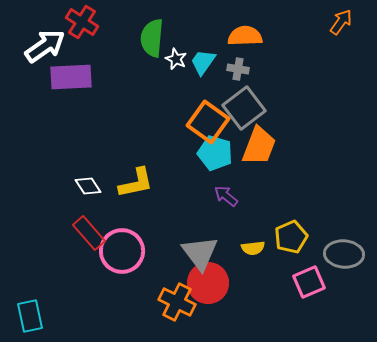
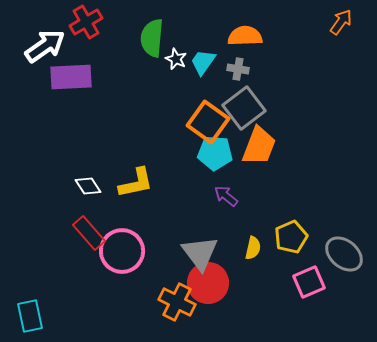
red cross: moved 4 px right; rotated 28 degrees clockwise
cyan pentagon: rotated 12 degrees counterclockwise
yellow semicircle: rotated 70 degrees counterclockwise
gray ellipse: rotated 36 degrees clockwise
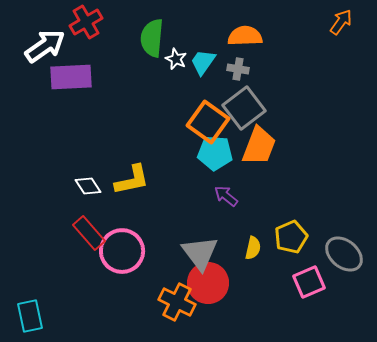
yellow L-shape: moved 4 px left, 3 px up
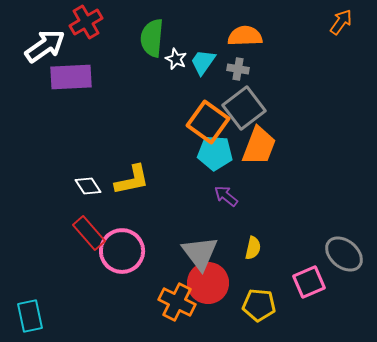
yellow pentagon: moved 32 px left, 68 px down; rotated 28 degrees clockwise
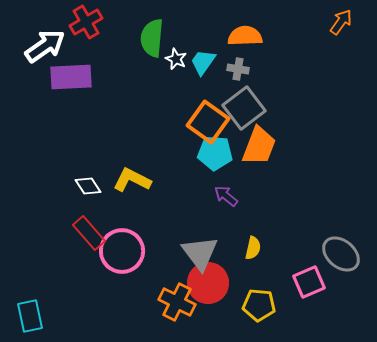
yellow L-shape: rotated 141 degrees counterclockwise
gray ellipse: moved 3 px left
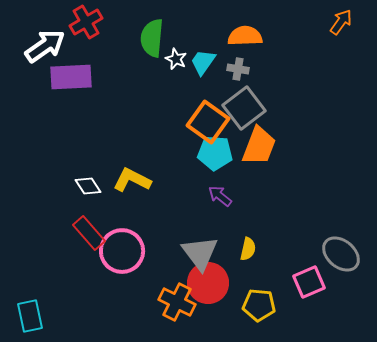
purple arrow: moved 6 px left
yellow semicircle: moved 5 px left, 1 px down
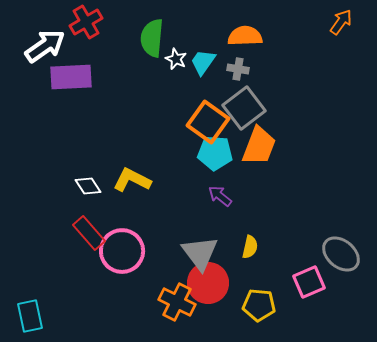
yellow semicircle: moved 2 px right, 2 px up
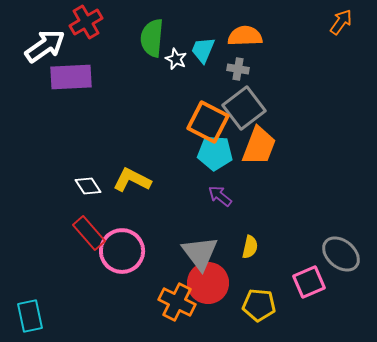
cyan trapezoid: moved 12 px up; rotated 12 degrees counterclockwise
orange square: rotated 9 degrees counterclockwise
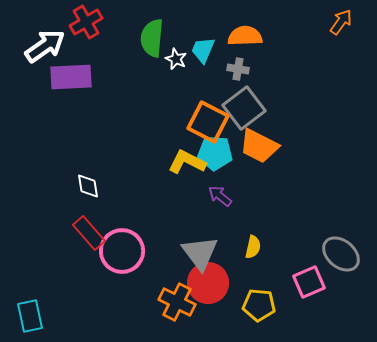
orange trapezoid: rotated 96 degrees clockwise
yellow L-shape: moved 55 px right, 18 px up
white diamond: rotated 24 degrees clockwise
yellow semicircle: moved 3 px right
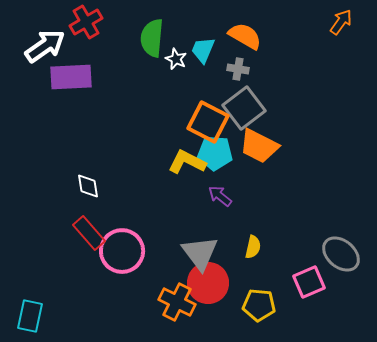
orange semicircle: rotated 32 degrees clockwise
cyan rectangle: rotated 24 degrees clockwise
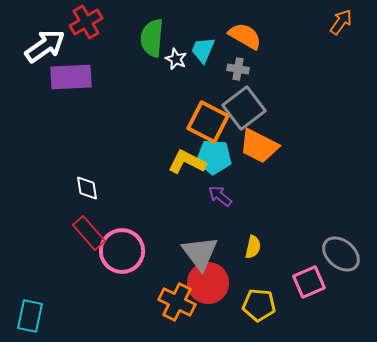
cyan pentagon: moved 1 px left, 4 px down
white diamond: moved 1 px left, 2 px down
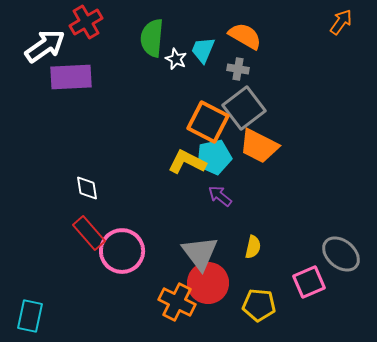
cyan pentagon: rotated 16 degrees counterclockwise
